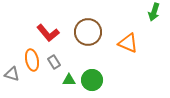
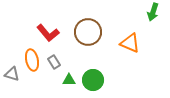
green arrow: moved 1 px left
orange triangle: moved 2 px right
green circle: moved 1 px right
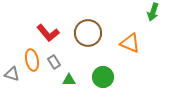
brown circle: moved 1 px down
green circle: moved 10 px right, 3 px up
